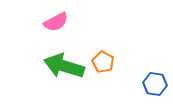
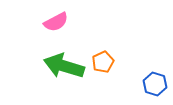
orange pentagon: rotated 20 degrees clockwise
blue hexagon: rotated 10 degrees clockwise
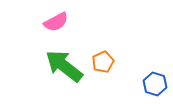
green arrow: rotated 21 degrees clockwise
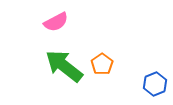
orange pentagon: moved 1 px left, 2 px down; rotated 10 degrees counterclockwise
blue hexagon: rotated 20 degrees clockwise
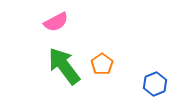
green arrow: rotated 15 degrees clockwise
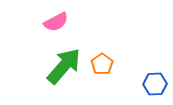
green arrow: rotated 78 degrees clockwise
blue hexagon: rotated 20 degrees clockwise
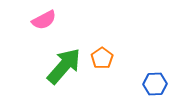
pink semicircle: moved 12 px left, 2 px up
orange pentagon: moved 6 px up
